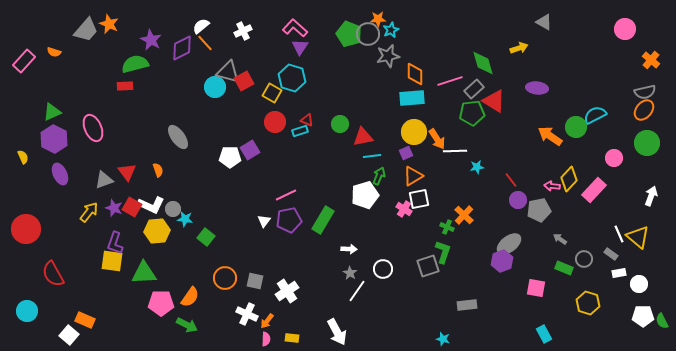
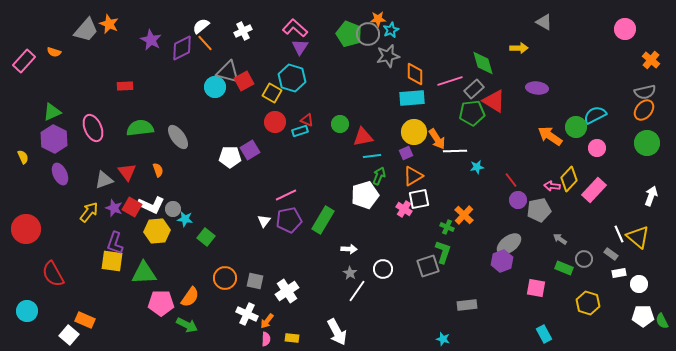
yellow arrow at (519, 48): rotated 18 degrees clockwise
green semicircle at (135, 64): moved 5 px right, 64 px down; rotated 8 degrees clockwise
pink circle at (614, 158): moved 17 px left, 10 px up
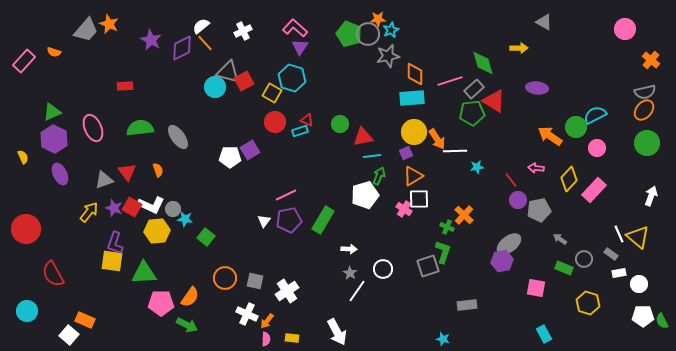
pink arrow at (552, 186): moved 16 px left, 18 px up
white square at (419, 199): rotated 10 degrees clockwise
purple hexagon at (502, 261): rotated 10 degrees clockwise
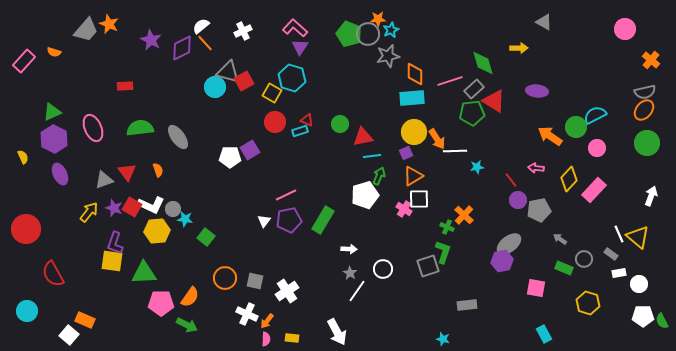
purple ellipse at (537, 88): moved 3 px down
